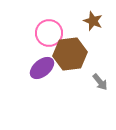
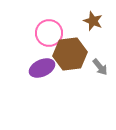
purple ellipse: rotated 15 degrees clockwise
gray arrow: moved 15 px up
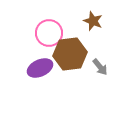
purple ellipse: moved 2 px left
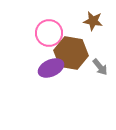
brown star: rotated 12 degrees counterclockwise
brown hexagon: moved 1 px right, 1 px up; rotated 16 degrees clockwise
purple ellipse: moved 11 px right
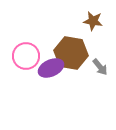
pink circle: moved 23 px left, 23 px down
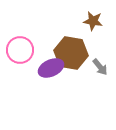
pink circle: moved 6 px left, 6 px up
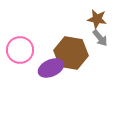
brown star: moved 4 px right, 2 px up
gray arrow: moved 29 px up
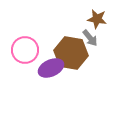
gray arrow: moved 10 px left
pink circle: moved 5 px right
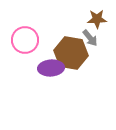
brown star: rotated 12 degrees counterclockwise
pink circle: moved 10 px up
purple ellipse: rotated 20 degrees clockwise
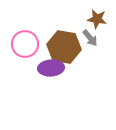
brown star: rotated 12 degrees clockwise
pink circle: moved 4 px down
brown hexagon: moved 7 px left, 6 px up
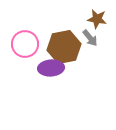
brown hexagon: rotated 20 degrees counterclockwise
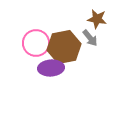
pink circle: moved 11 px right, 1 px up
